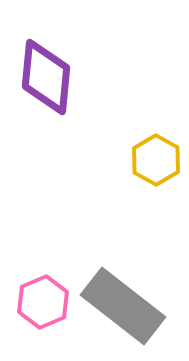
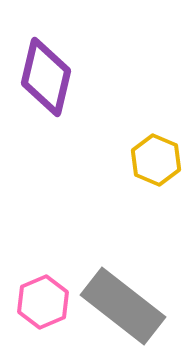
purple diamond: rotated 8 degrees clockwise
yellow hexagon: rotated 6 degrees counterclockwise
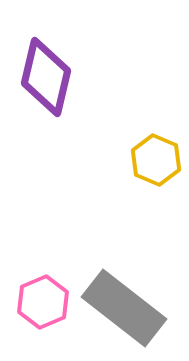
gray rectangle: moved 1 px right, 2 px down
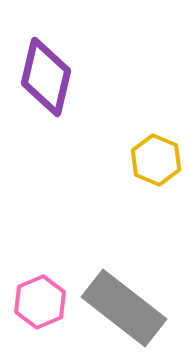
pink hexagon: moved 3 px left
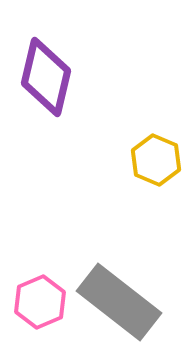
gray rectangle: moved 5 px left, 6 px up
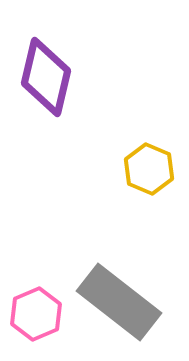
yellow hexagon: moved 7 px left, 9 px down
pink hexagon: moved 4 px left, 12 px down
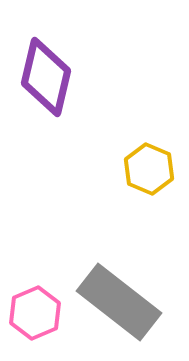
pink hexagon: moved 1 px left, 1 px up
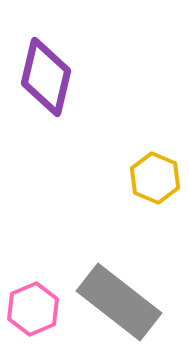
yellow hexagon: moved 6 px right, 9 px down
pink hexagon: moved 2 px left, 4 px up
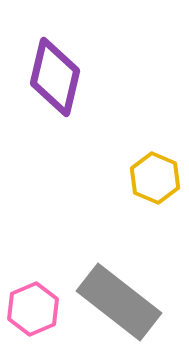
purple diamond: moved 9 px right
